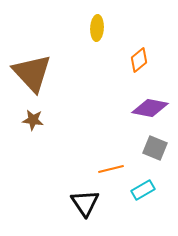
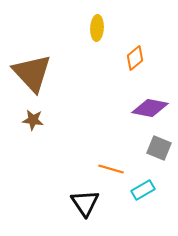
orange diamond: moved 4 px left, 2 px up
gray square: moved 4 px right
orange line: rotated 30 degrees clockwise
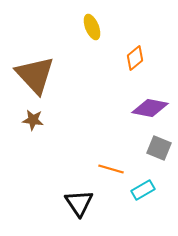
yellow ellipse: moved 5 px left, 1 px up; rotated 25 degrees counterclockwise
brown triangle: moved 3 px right, 2 px down
black triangle: moved 6 px left
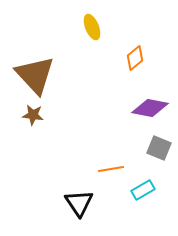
brown star: moved 5 px up
orange line: rotated 25 degrees counterclockwise
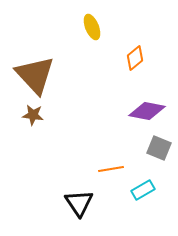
purple diamond: moved 3 px left, 3 px down
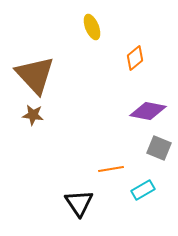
purple diamond: moved 1 px right
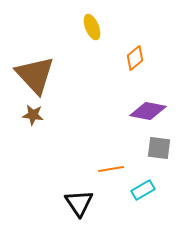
gray square: rotated 15 degrees counterclockwise
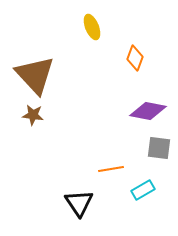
orange diamond: rotated 30 degrees counterclockwise
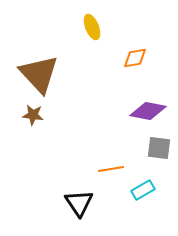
orange diamond: rotated 60 degrees clockwise
brown triangle: moved 4 px right, 1 px up
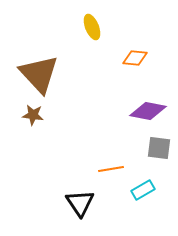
orange diamond: rotated 15 degrees clockwise
black triangle: moved 1 px right
